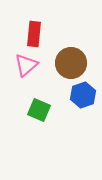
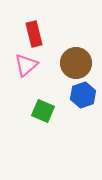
red rectangle: rotated 20 degrees counterclockwise
brown circle: moved 5 px right
green square: moved 4 px right, 1 px down
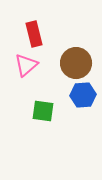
blue hexagon: rotated 15 degrees clockwise
green square: rotated 15 degrees counterclockwise
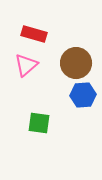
red rectangle: rotated 60 degrees counterclockwise
green square: moved 4 px left, 12 px down
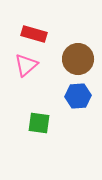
brown circle: moved 2 px right, 4 px up
blue hexagon: moved 5 px left, 1 px down
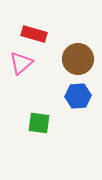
pink triangle: moved 5 px left, 2 px up
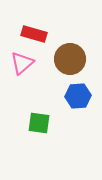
brown circle: moved 8 px left
pink triangle: moved 1 px right
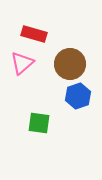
brown circle: moved 5 px down
blue hexagon: rotated 15 degrees counterclockwise
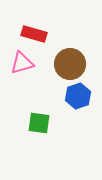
pink triangle: rotated 25 degrees clockwise
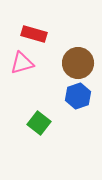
brown circle: moved 8 px right, 1 px up
green square: rotated 30 degrees clockwise
